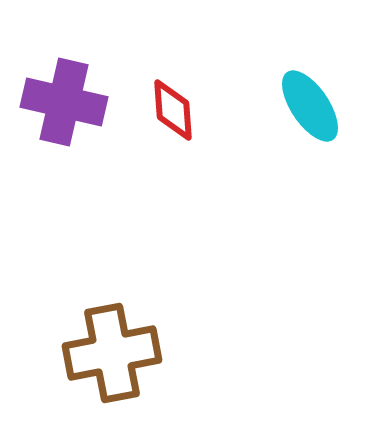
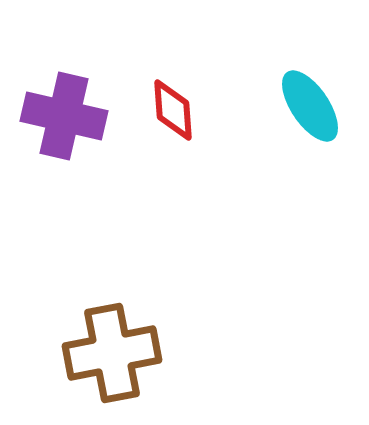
purple cross: moved 14 px down
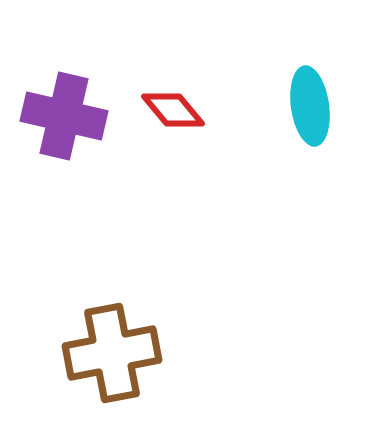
cyan ellipse: rotated 26 degrees clockwise
red diamond: rotated 36 degrees counterclockwise
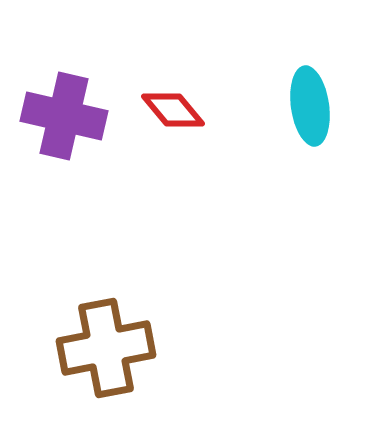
brown cross: moved 6 px left, 5 px up
